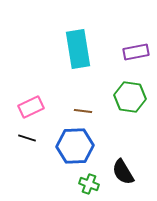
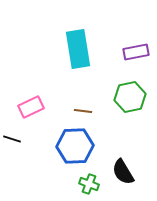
green hexagon: rotated 20 degrees counterclockwise
black line: moved 15 px left, 1 px down
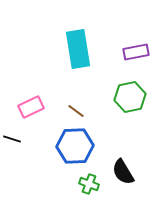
brown line: moved 7 px left; rotated 30 degrees clockwise
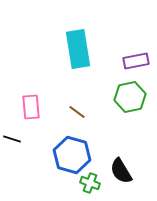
purple rectangle: moved 9 px down
pink rectangle: rotated 70 degrees counterclockwise
brown line: moved 1 px right, 1 px down
blue hexagon: moved 3 px left, 9 px down; rotated 18 degrees clockwise
black semicircle: moved 2 px left, 1 px up
green cross: moved 1 px right, 1 px up
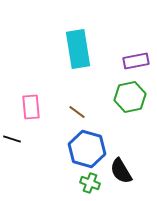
blue hexagon: moved 15 px right, 6 px up
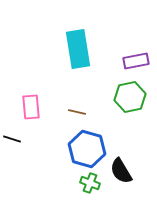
brown line: rotated 24 degrees counterclockwise
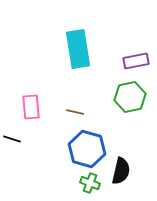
brown line: moved 2 px left
black semicircle: rotated 136 degrees counterclockwise
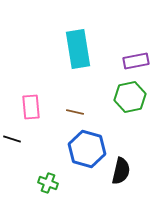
green cross: moved 42 px left
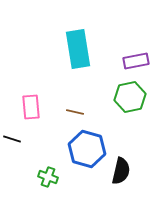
green cross: moved 6 px up
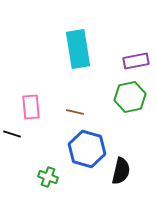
black line: moved 5 px up
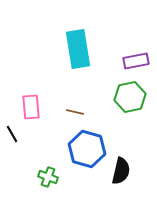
black line: rotated 42 degrees clockwise
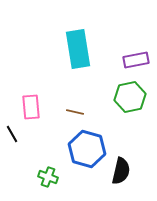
purple rectangle: moved 1 px up
